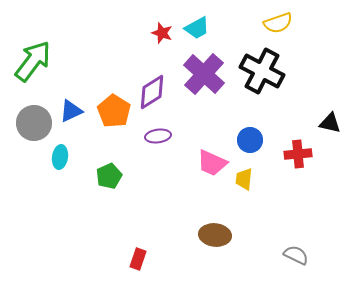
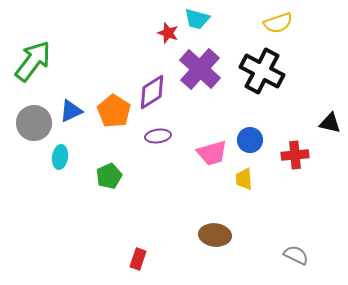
cyan trapezoid: moved 9 px up; rotated 44 degrees clockwise
red star: moved 6 px right
purple cross: moved 4 px left, 5 px up
red cross: moved 3 px left, 1 px down
pink trapezoid: moved 10 px up; rotated 40 degrees counterclockwise
yellow trapezoid: rotated 10 degrees counterclockwise
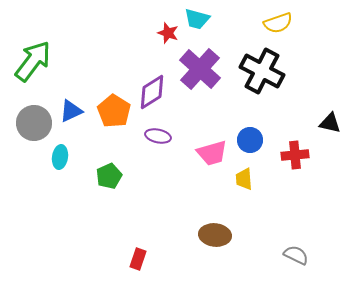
purple ellipse: rotated 20 degrees clockwise
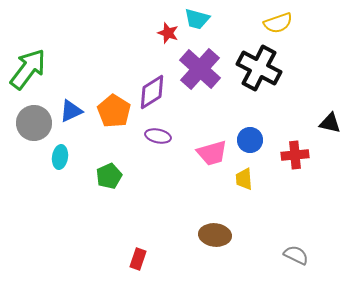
green arrow: moved 5 px left, 8 px down
black cross: moved 3 px left, 3 px up
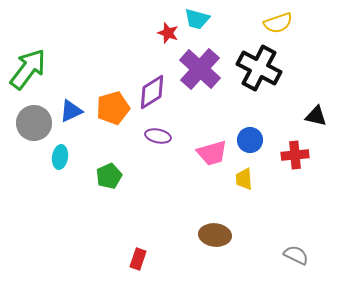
orange pentagon: moved 1 px left, 3 px up; rotated 24 degrees clockwise
black triangle: moved 14 px left, 7 px up
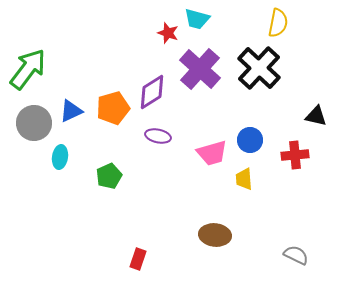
yellow semicircle: rotated 60 degrees counterclockwise
black cross: rotated 15 degrees clockwise
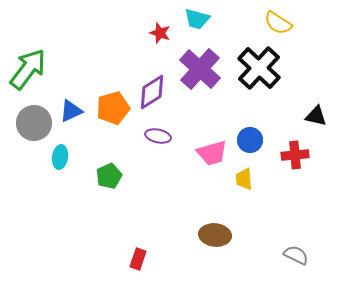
yellow semicircle: rotated 112 degrees clockwise
red star: moved 8 px left
